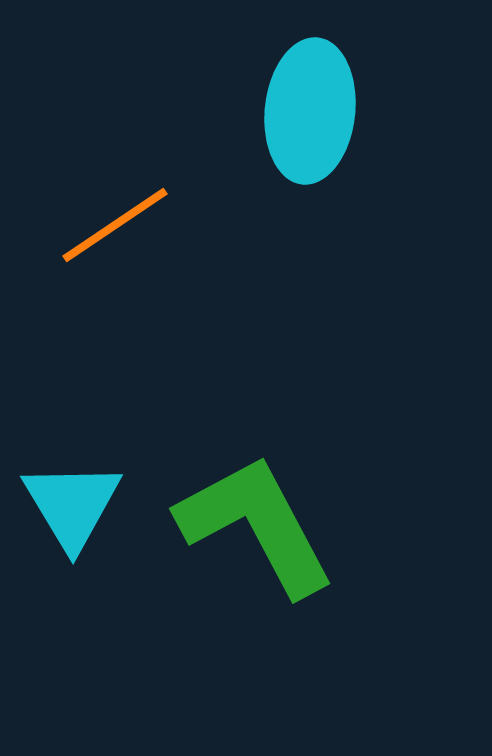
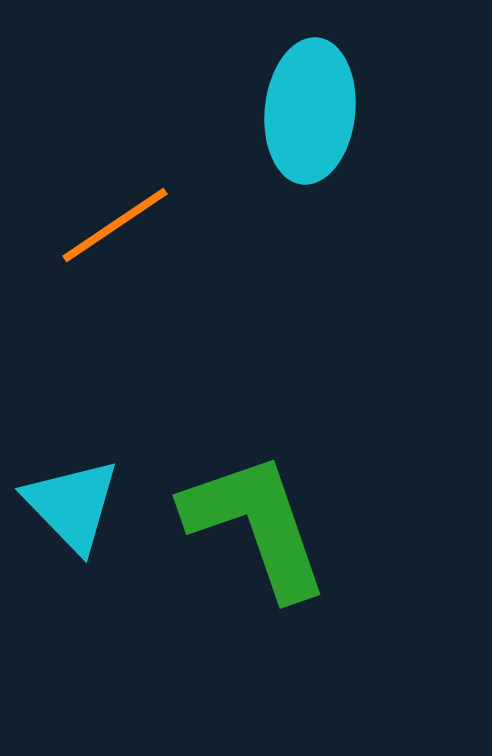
cyan triangle: rotated 13 degrees counterclockwise
green L-shape: rotated 9 degrees clockwise
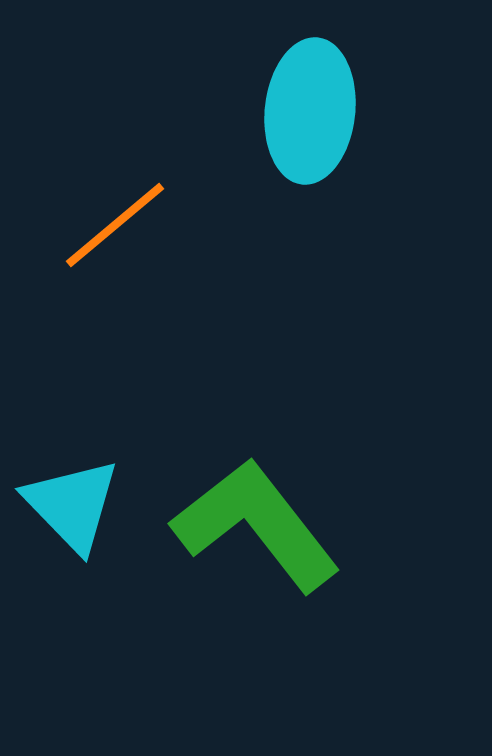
orange line: rotated 6 degrees counterclockwise
green L-shape: rotated 19 degrees counterclockwise
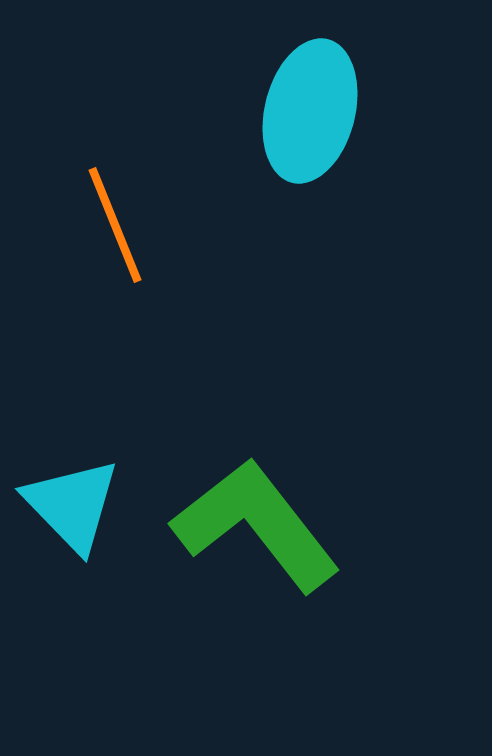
cyan ellipse: rotated 8 degrees clockwise
orange line: rotated 72 degrees counterclockwise
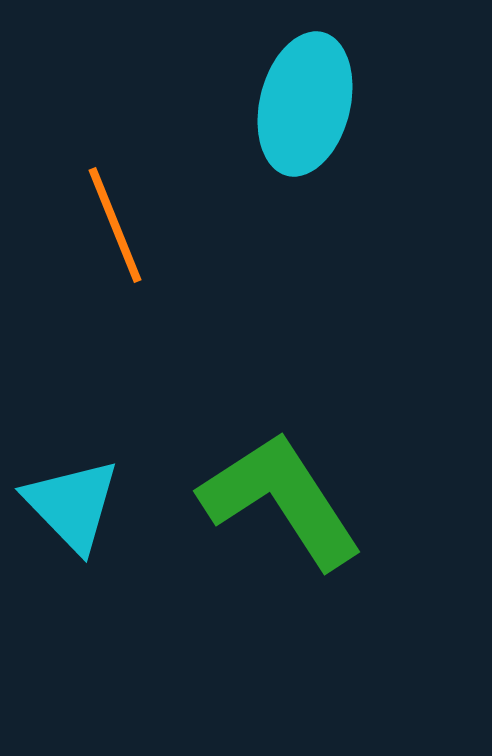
cyan ellipse: moved 5 px left, 7 px up
green L-shape: moved 25 px right, 25 px up; rotated 5 degrees clockwise
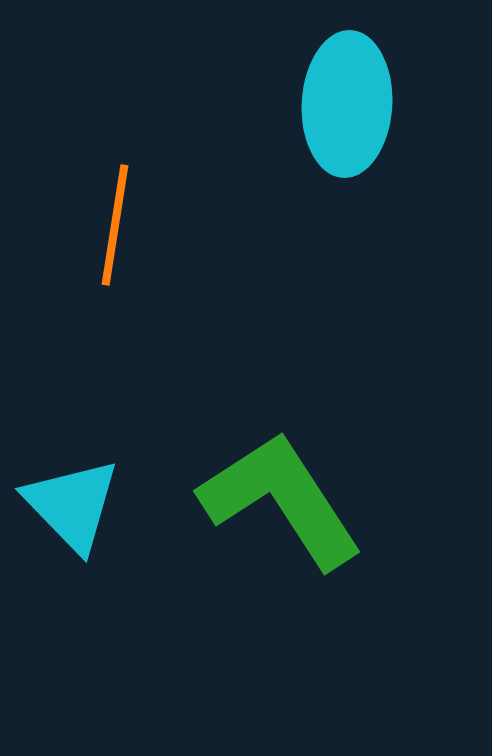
cyan ellipse: moved 42 px right; rotated 11 degrees counterclockwise
orange line: rotated 31 degrees clockwise
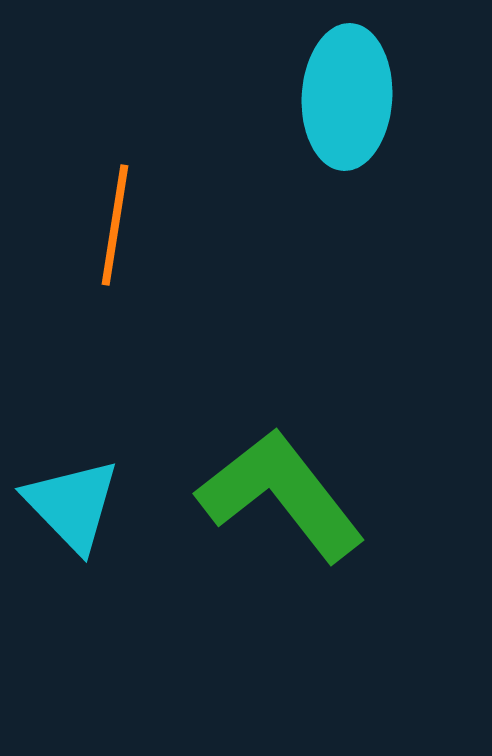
cyan ellipse: moved 7 px up
green L-shape: moved 5 px up; rotated 5 degrees counterclockwise
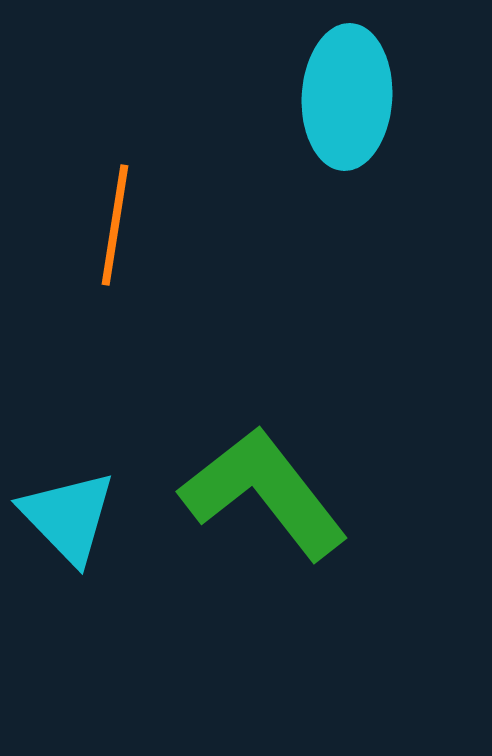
green L-shape: moved 17 px left, 2 px up
cyan triangle: moved 4 px left, 12 px down
